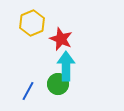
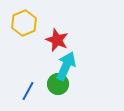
yellow hexagon: moved 8 px left
red star: moved 4 px left, 1 px down
cyan arrow: rotated 24 degrees clockwise
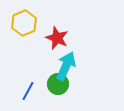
red star: moved 2 px up
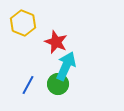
yellow hexagon: moved 1 px left; rotated 15 degrees counterclockwise
red star: moved 1 px left, 4 px down
blue line: moved 6 px up
